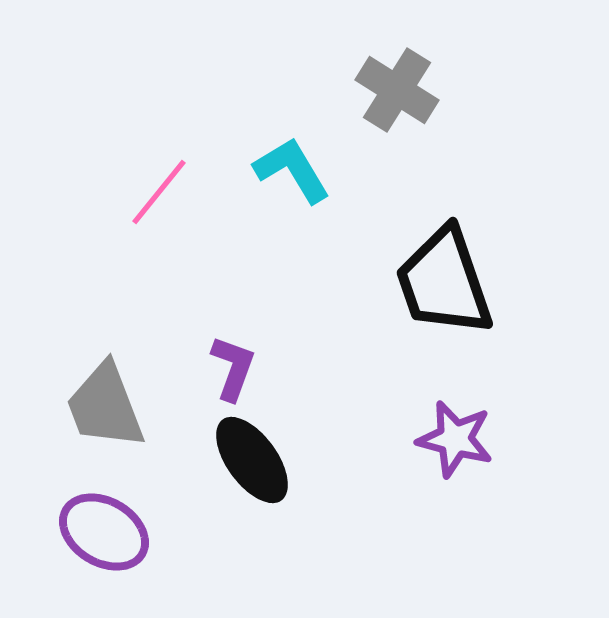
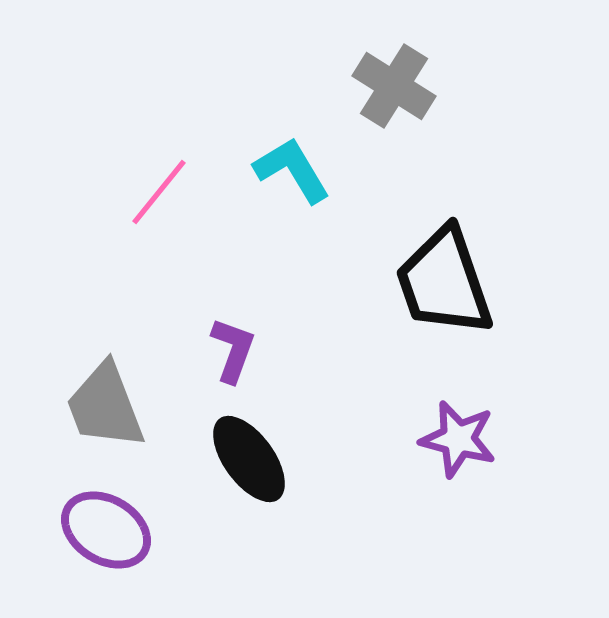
gray cross: moved 3 px left, 4 px up
purple L-shape: moved 18 px up
purple star: moved 3 px right
black ellipse: moved 3 px left, 1 px up
purple ellipse: moved 2 px right, 2 px up
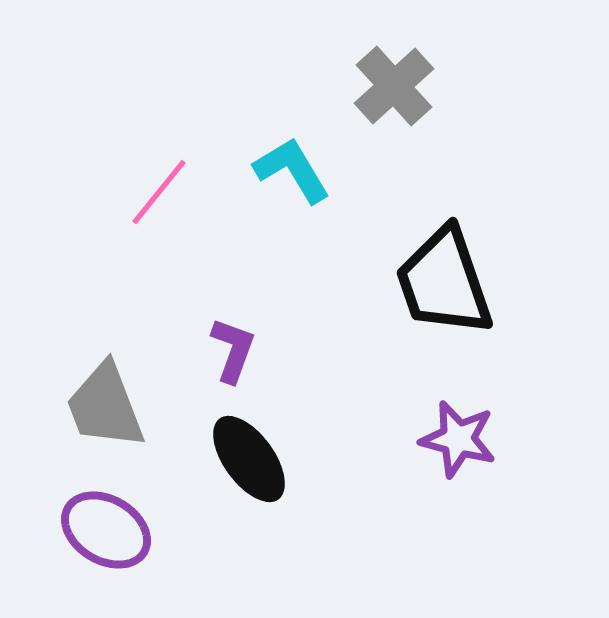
gray cross: rotated 16 degrees clockwise
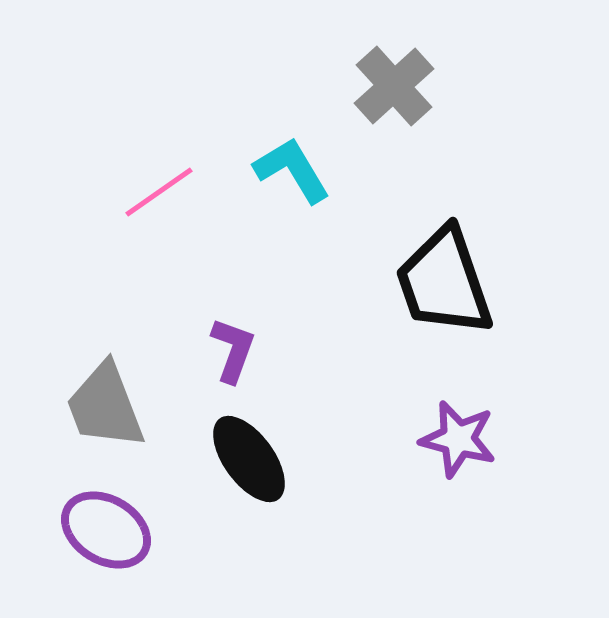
pink line: rotated 16 degrees clockwise
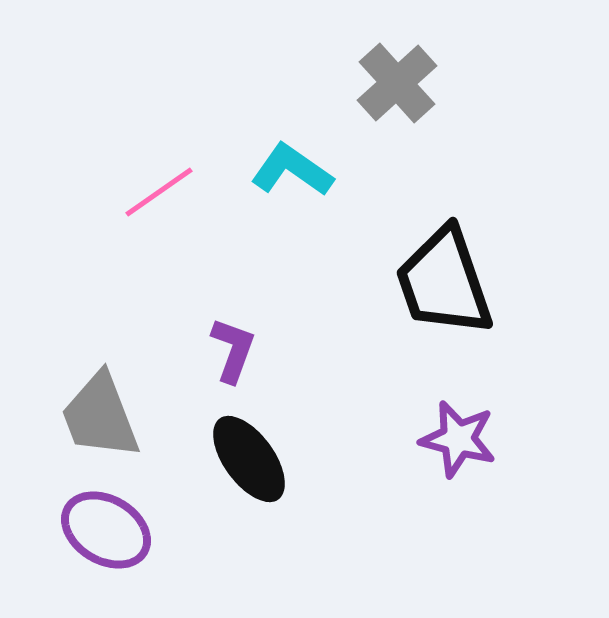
gray cross: moved 3 px right, 3 px up
cyan L-shape: rotated 24 degrees counterclockwise
gray trapezoid: moved 5 px left, 10 px down
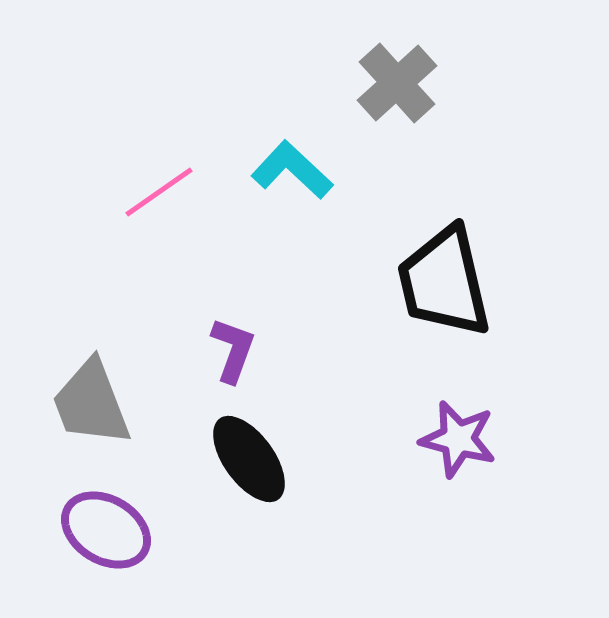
cyan L-shape: rotated 8 degrees clockwise
black trapezoid: rotated 6 degrees clockwise
gray trapezoid: moved 9 px left, 13 px up
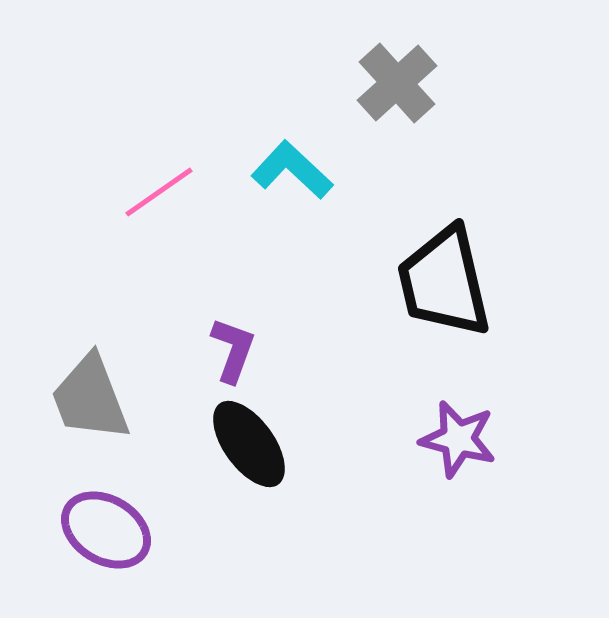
gray trapezoid: moved 1 px left, 5 px up
black ellipse: moved 15 px up
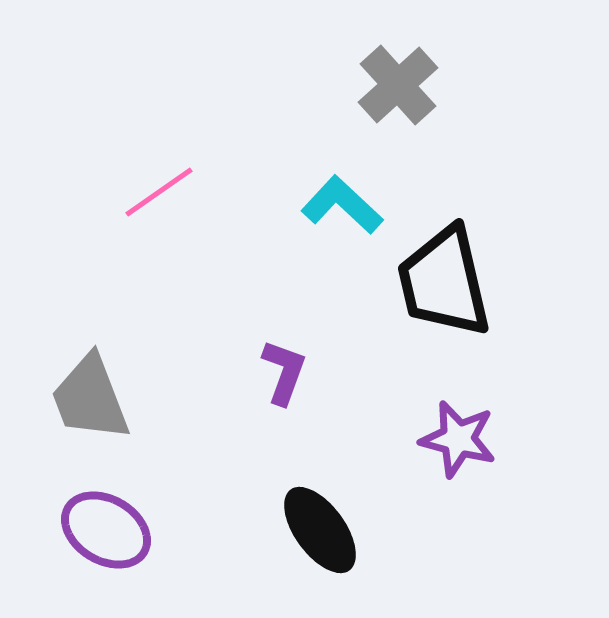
gray cross: moved 1 px right, 2 px down
cyan L-shape: moved 50 px right, 35 px down
purple L-shape: moved 51 px right, 22 px down
black ellipse: moved 71 px right, 86 px down
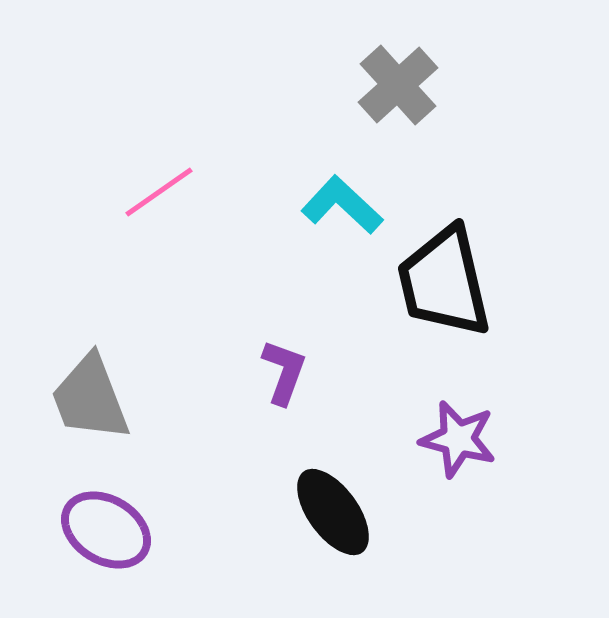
black ellipse: moved 13 px right, 18 px up
